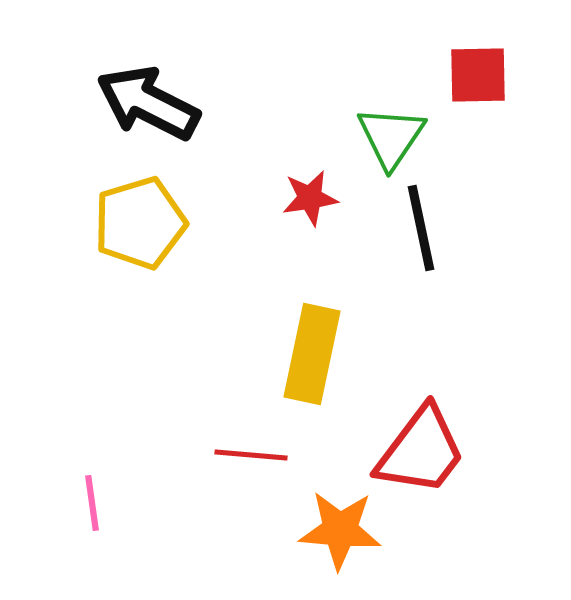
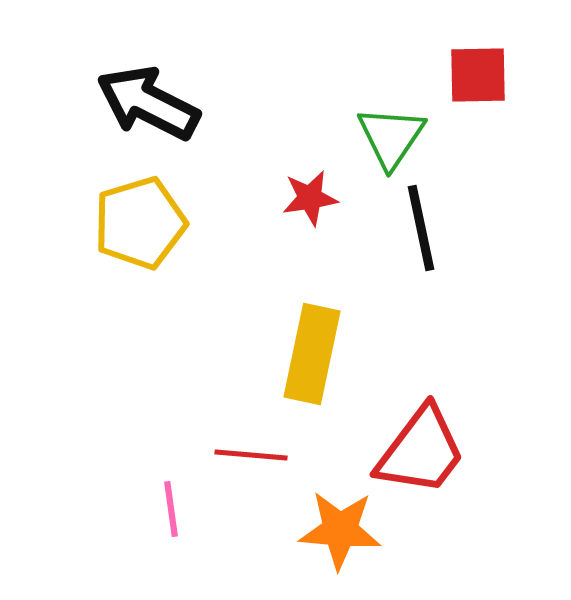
pink line: moved 79 px right, 6 px down
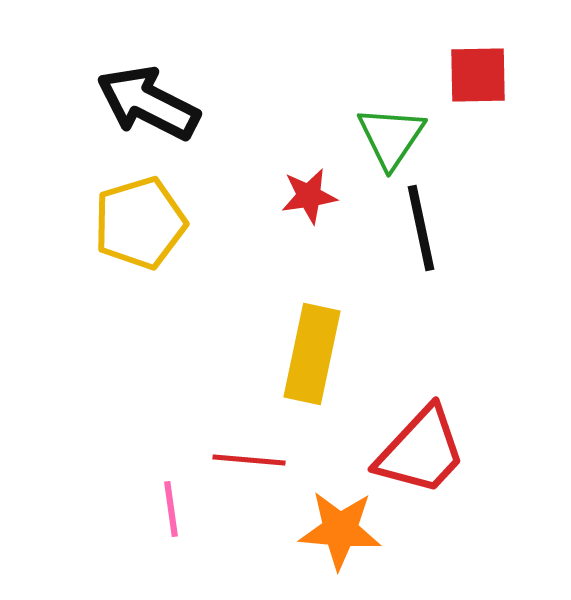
red star: moved 1 px left, 2 px up
red trapezoid: rotated 6 degrees clockwise
red line: moved 2 px left, 5 px down
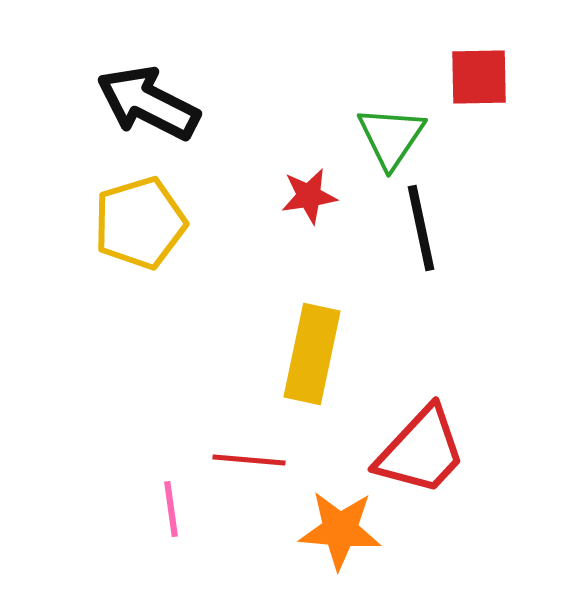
red square: moved 1 px right, 2 px down
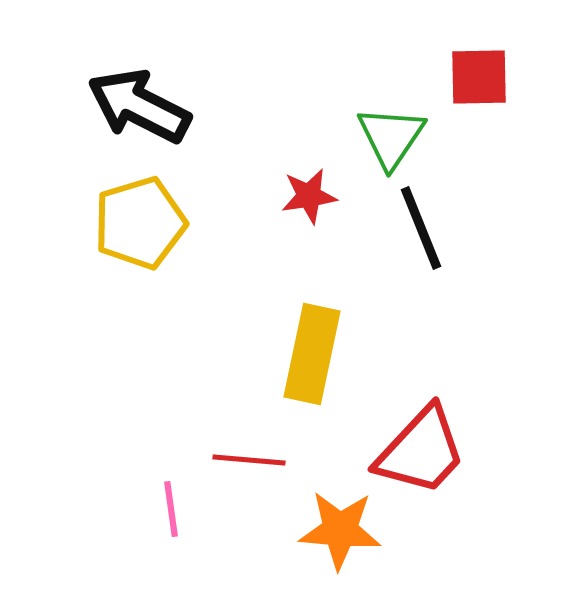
black arrow: moved 9 px left, 3 px down
black line: rotated 10 degrees counterclockwise
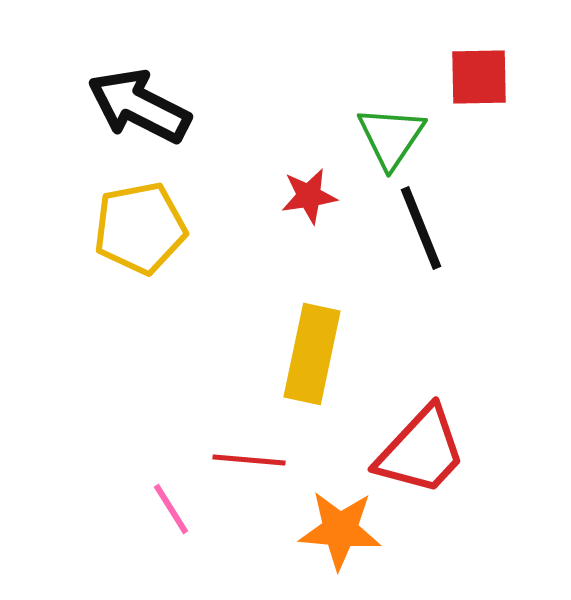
yellow pentagon: moved 5 px down; rotated 6 degrees clockwise
pink line: rotated 24 degrees counterclockwise
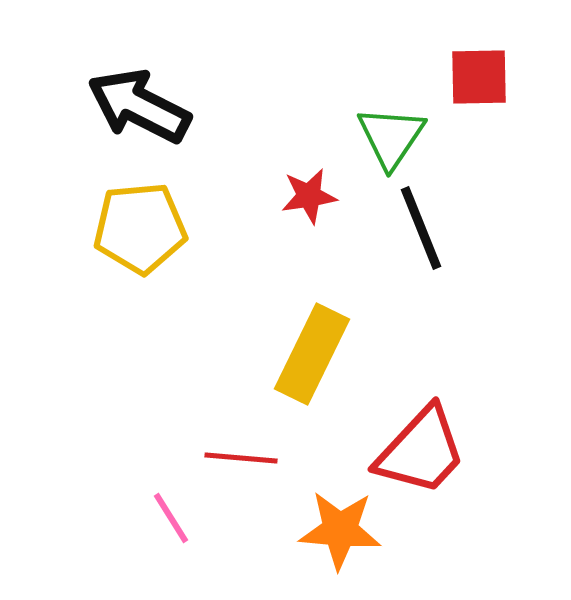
yellow pentagon: rotated 6 degrees clockwise
yellow rectangle: rotated 14 degrees clockwise
red line: moved 8 px left, 2 px up
pink line: moved 9 px down
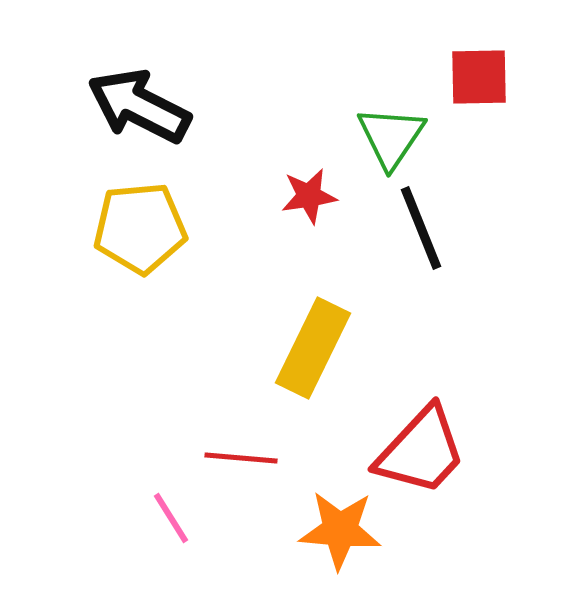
yellow rectangle: moved 1 px right, 6 px up
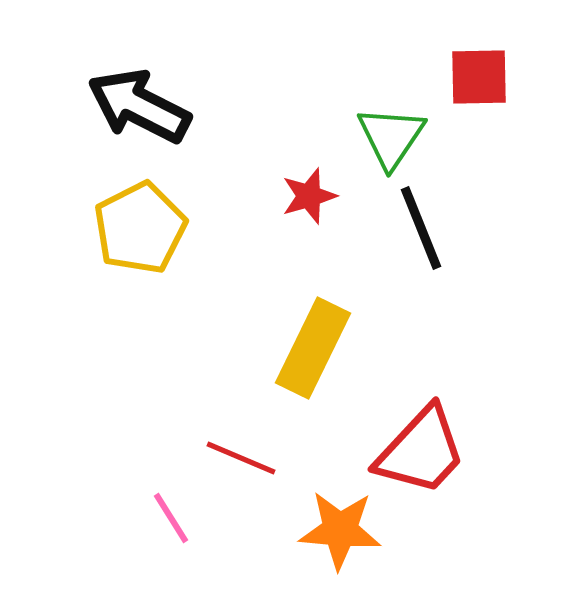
red star: rotated 8 degrees counterclockwise
yellow pentagon: rotated 22 degrees counterclockwise
red line: rotated 18 degrees clockwise
